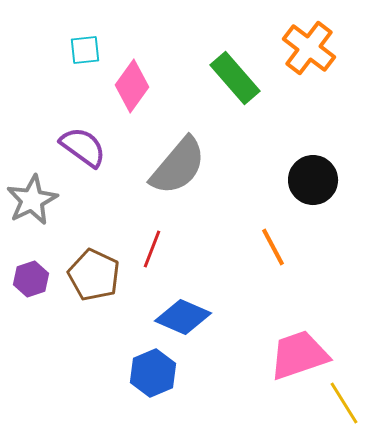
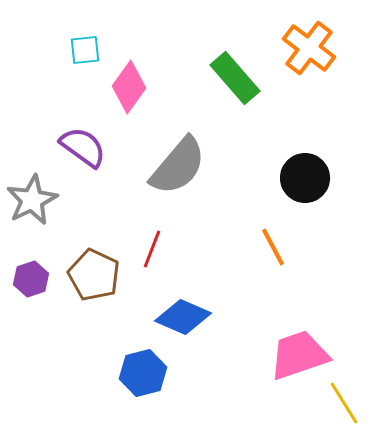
pink diamond: moved 3 px left, 1 px down
black circle: moved 8 px left, 2 px up
blue hexagon: moved 10 px left; rotated 9 degrees clockwise
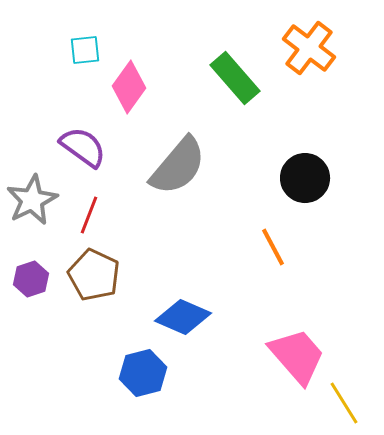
red line: moved 63 px left, 34 px up
pink trapezoid: moved 2 px left, 1 px down; rotated 68 degrees clockwise
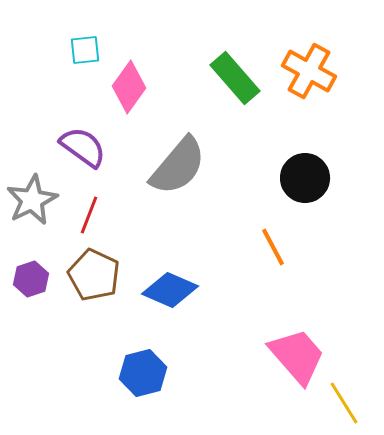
orange cross: moved 23 px down; rotated 8 degrees counterclockwise
blue diamond: moved 13 px left, 27 px up
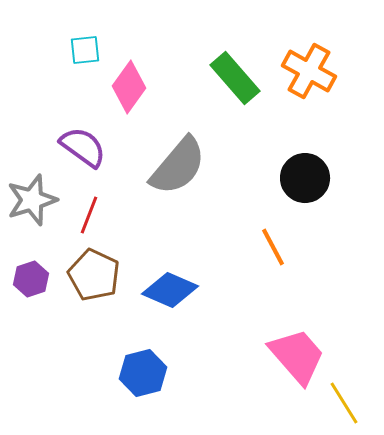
gray star: rotated 9 degrees clockwise
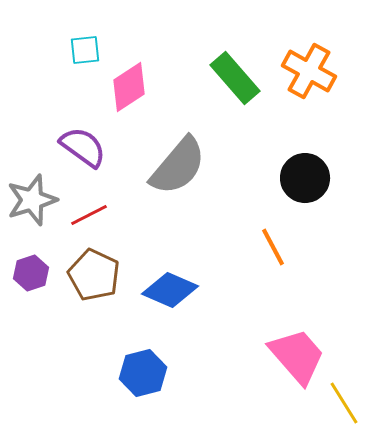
pink diamond: rotated 21 degrees clockwise
red line: rotated 42 degrees clockwise
purple hexagon: moved 6 px up
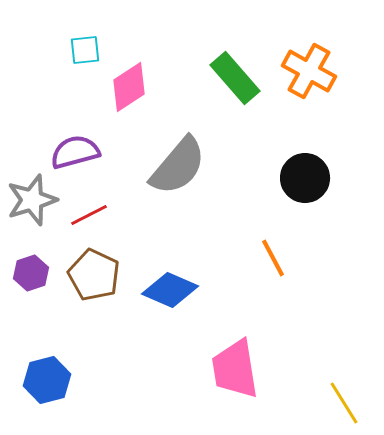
purple semicircle: moved 8 px left, 5 px down; rotated 51 degrees counterclockwise
orange line: moved 11 px down
pink trapezoid: moved 62 px left, 13 px down; rotated 148 degrees counterclockwise
blue hexagon: moved 96 px left, 7 px down
